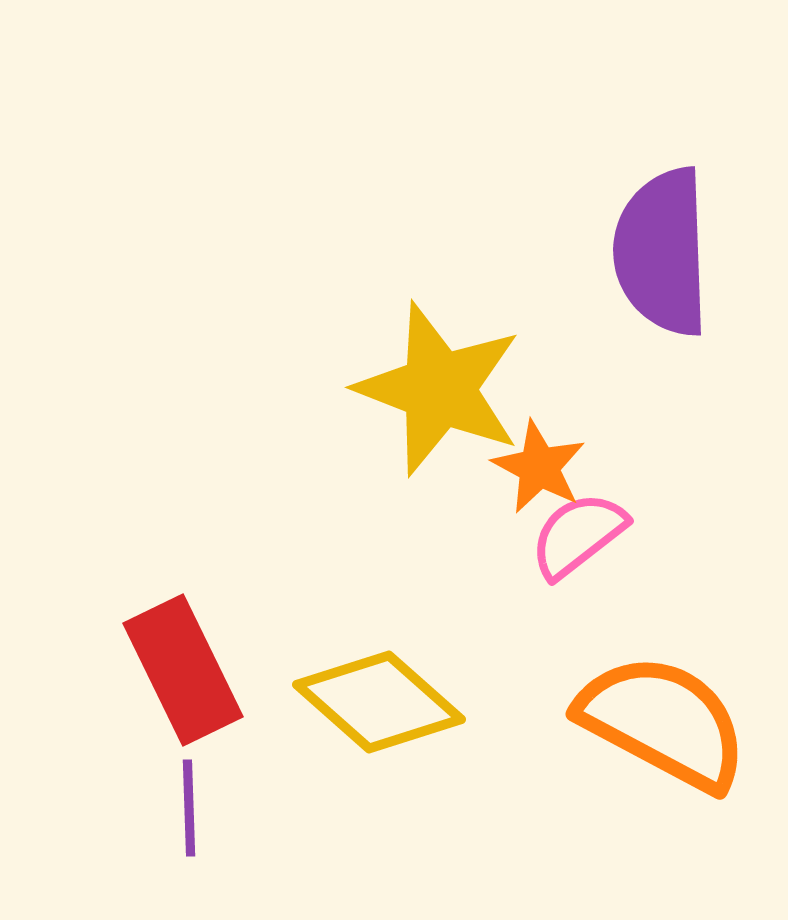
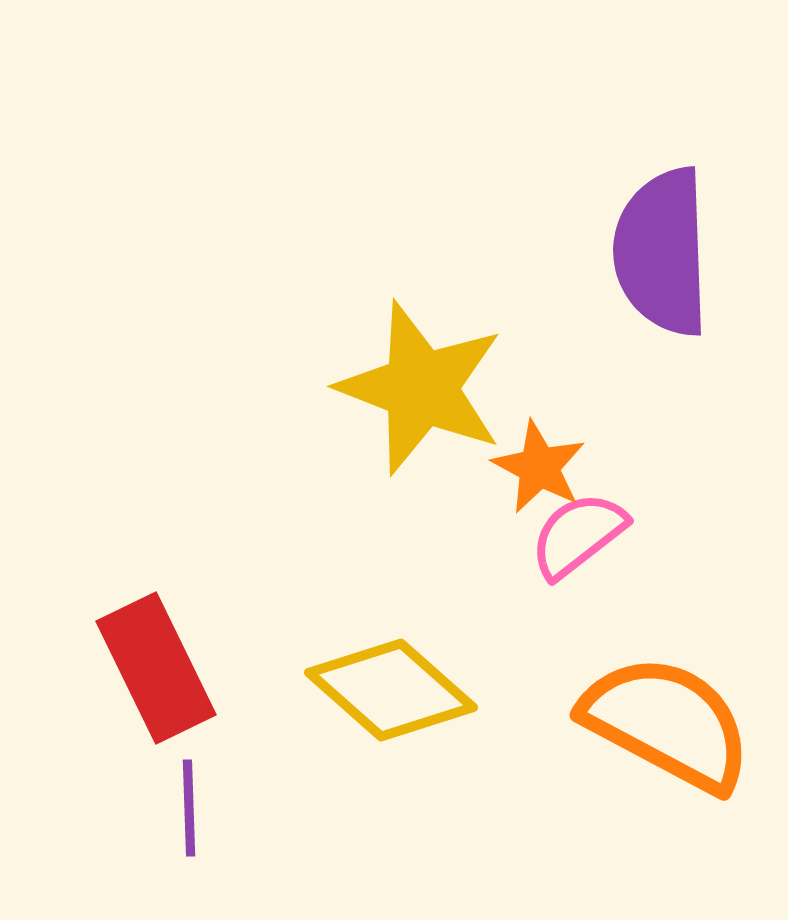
yellow star: moved 18 px left, 1 px up
red rectangle: moved 27 px left, 2 px up
yellow diamond: moved 12 px right, 12 px up
orange semicircle: moved 4 px right, 1 px down
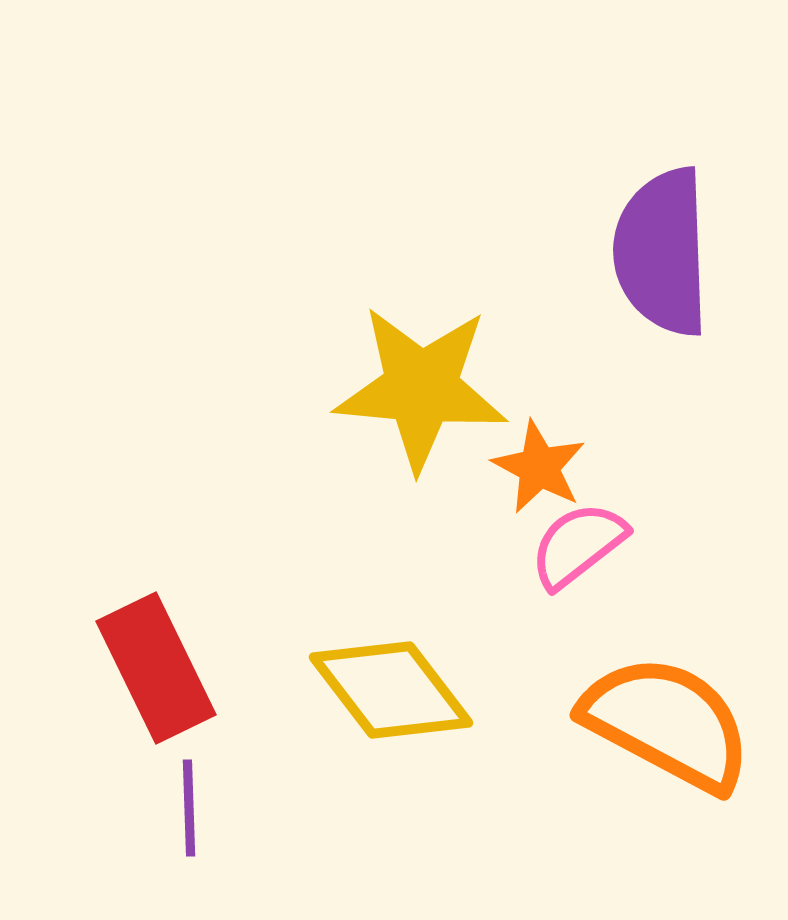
yellow star: rotated 16 degrees counterclockwise
pink semicircle: moved 10 px down
yellow diamond: rotated 11 degrees clockwise
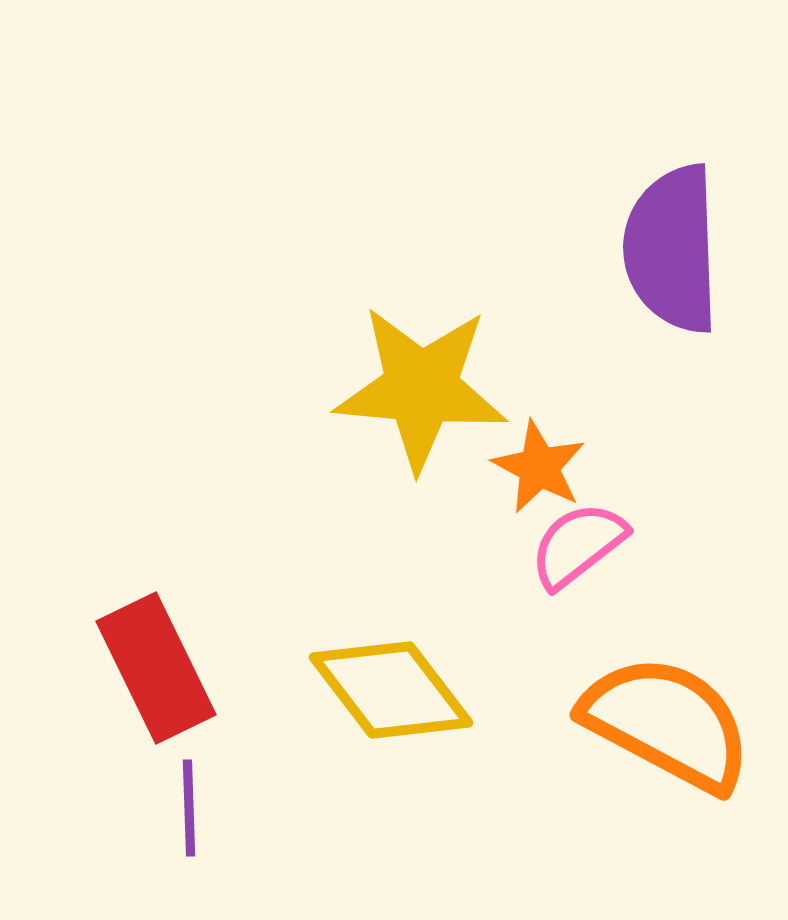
purple semicircle: moved 10 px right, 3 px up
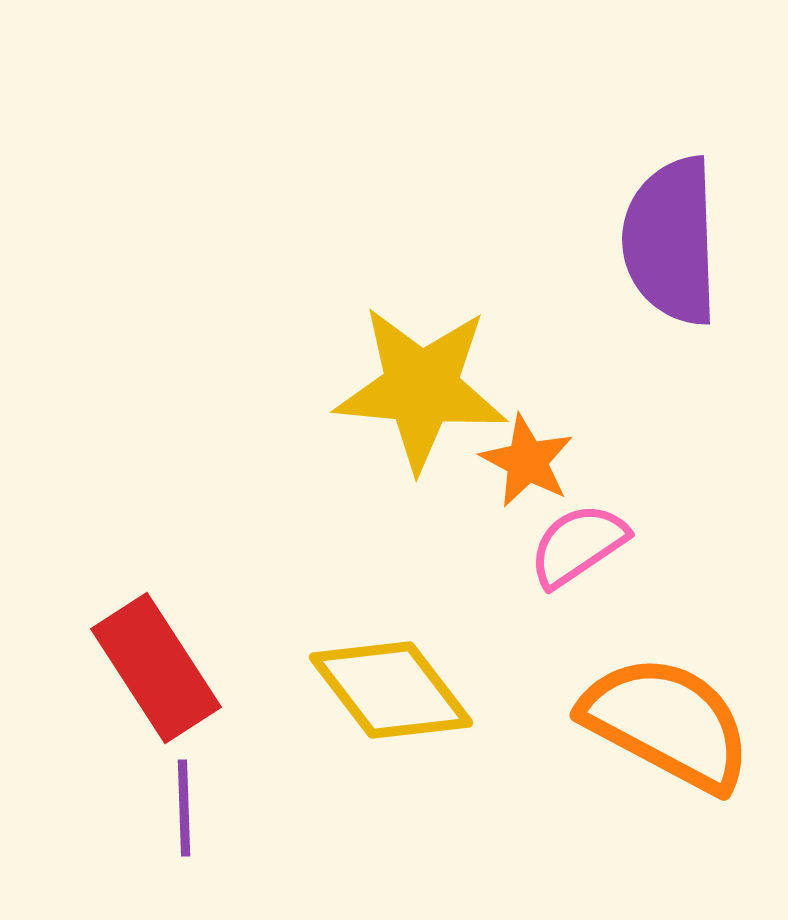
purple semicircle: moved 1 px left, 8 px up
orange star: moved 12 px left, 6 px up
pink semicircle: rotated 4 degrees clockwise
red rectangle: rotated 7 degrees counterclockwise
purple line: moved 5 px left
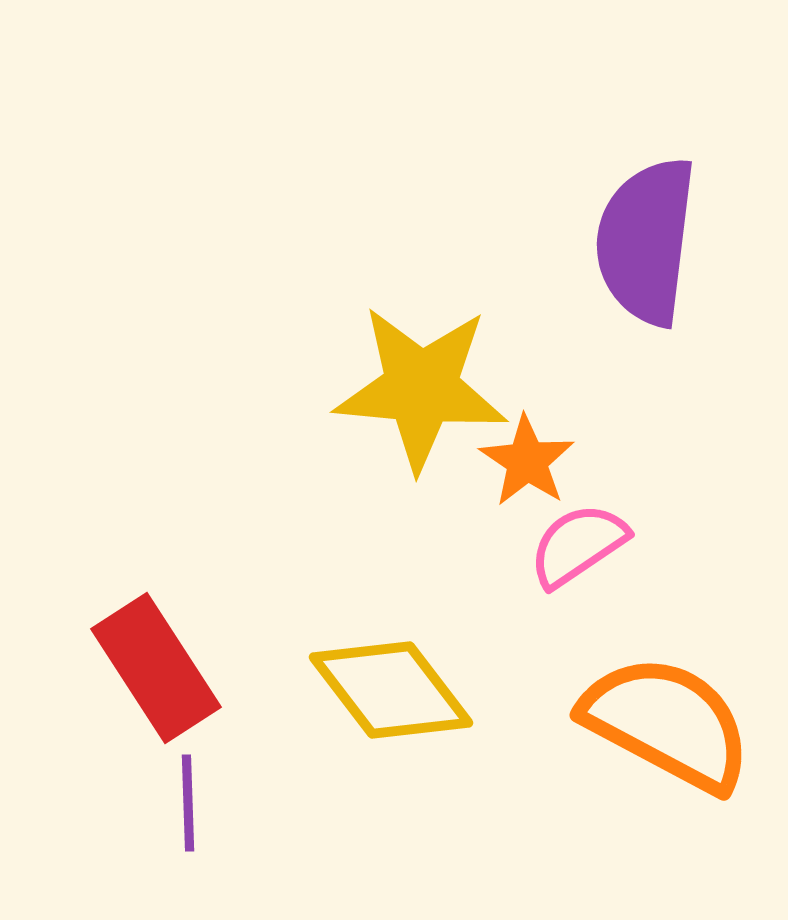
purple semicircle: moved 25 px left; rotated 9 degrees clockwise
orange star: rotated 6 degrees clockwise
purple line: moved 4 px right, 5 px up
